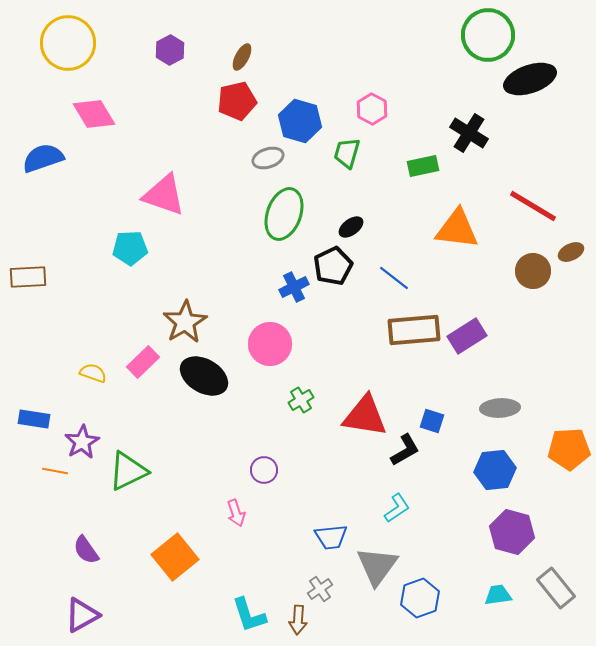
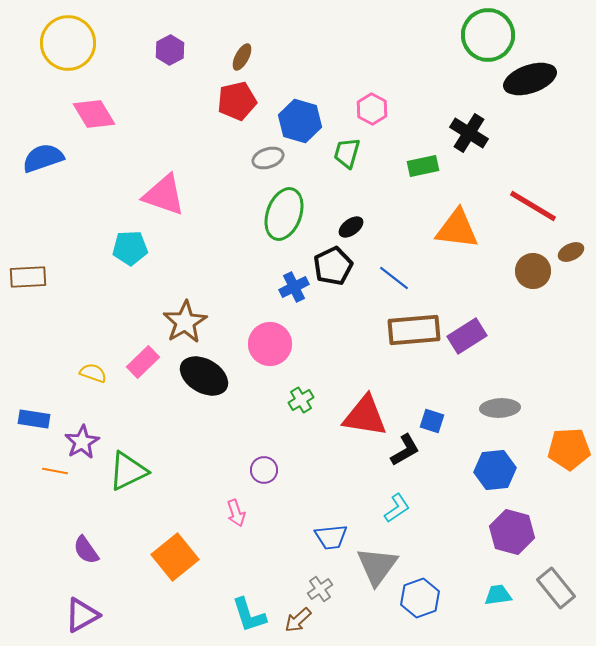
brown arrow at (298, 620): rotated 44 degrees clockwise
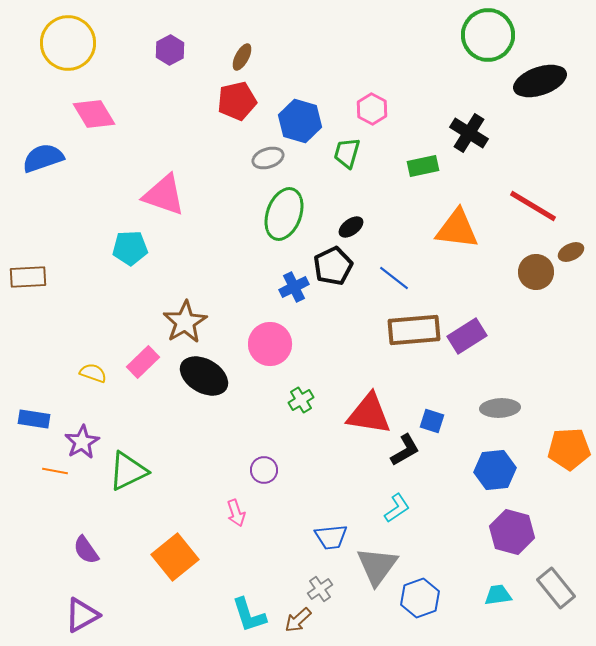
black ellipse at (530, 79): moved 10 px right, 2 px down
brown circle at (533, 271): moved 3 px right, 1 px down
red triangle at (365, 416): moved 4 px right, 2 px up
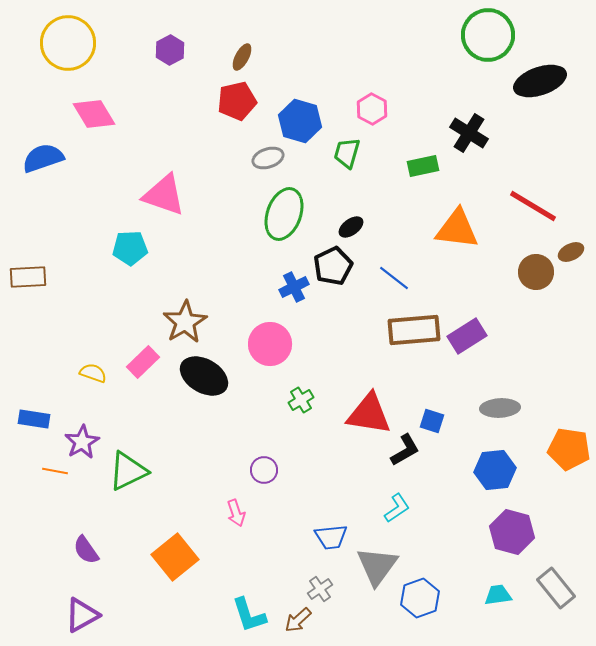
orange pentagon at (569, 449): rotated 12 degrees clockwise
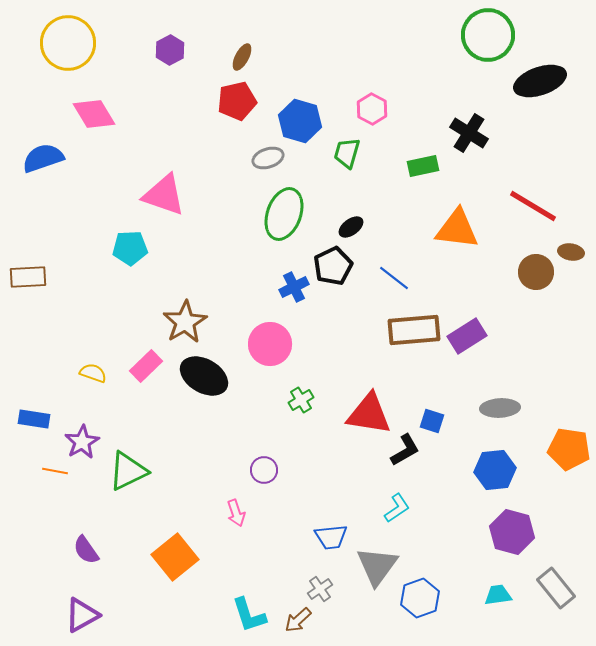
brown ellipse at (571, 252): rotated 35 degrees clockwise
pink rectangle at (143, 362): moved 3 px right, 4 px down
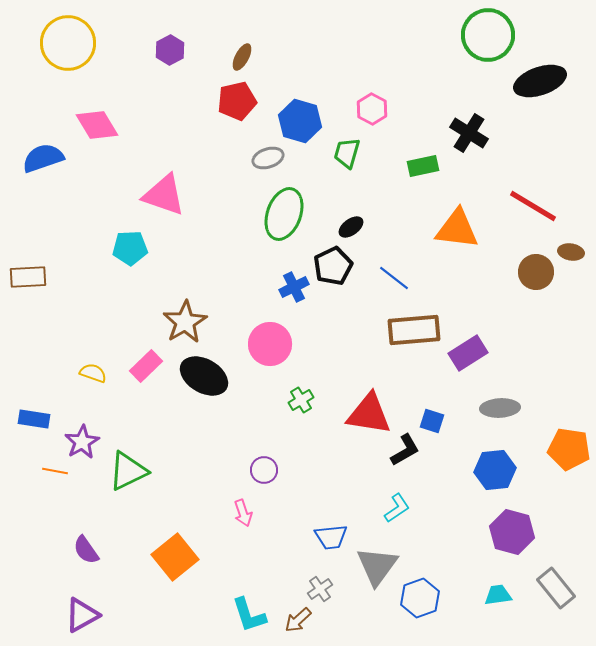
pink diamond at (94, 114): moved 3 px right, 11 px down
purple rectangle at (467, 336): moved 1 px right, 17 px down
pink arrow at (236, 513): moved 7 px right
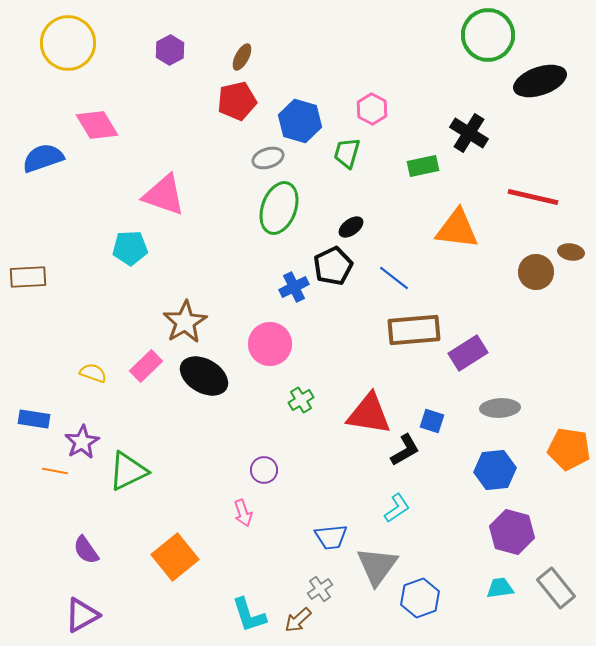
red line at (533, 206): moved 9 px up; rotated 18 degrees counterclockwise
green ellipse at (284, 214): moved 5 px left, 6 px up
cyan trapezoid at (498, 595): moved 2 px right, 7 px up
